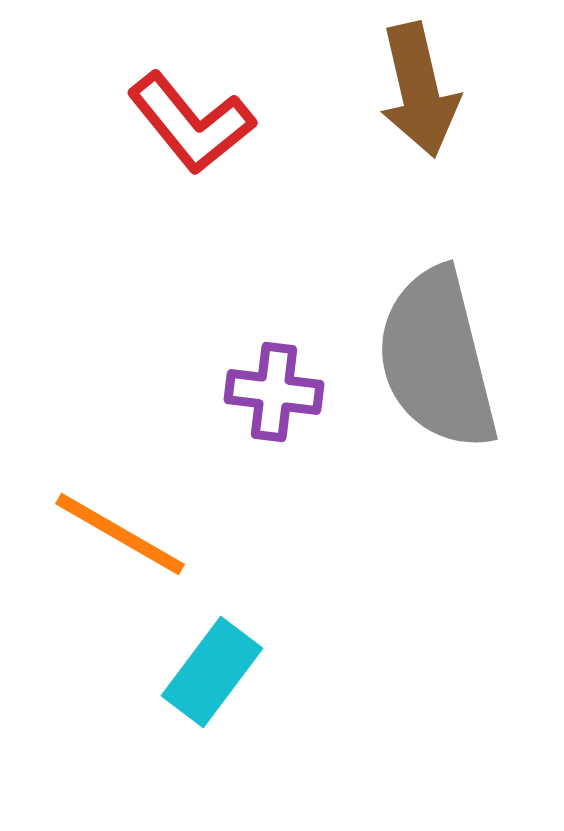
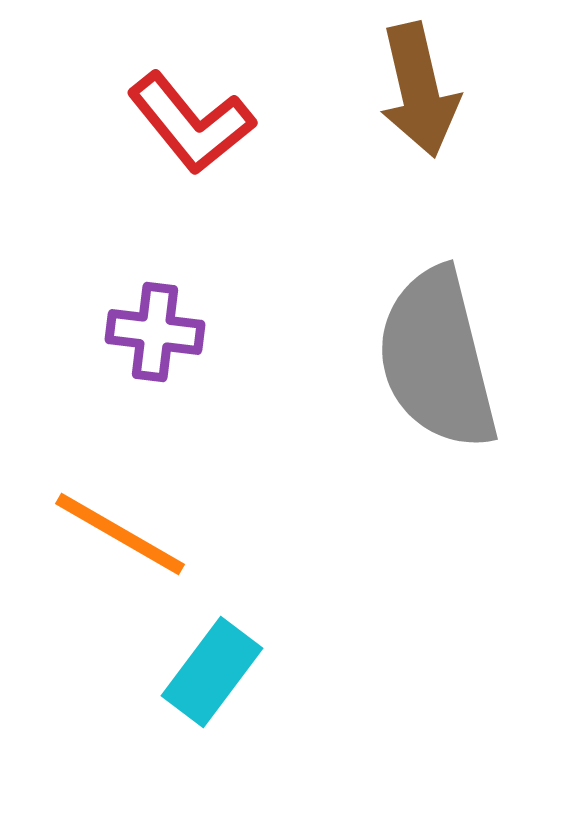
purple cross: moved 119 px left, 60 px up
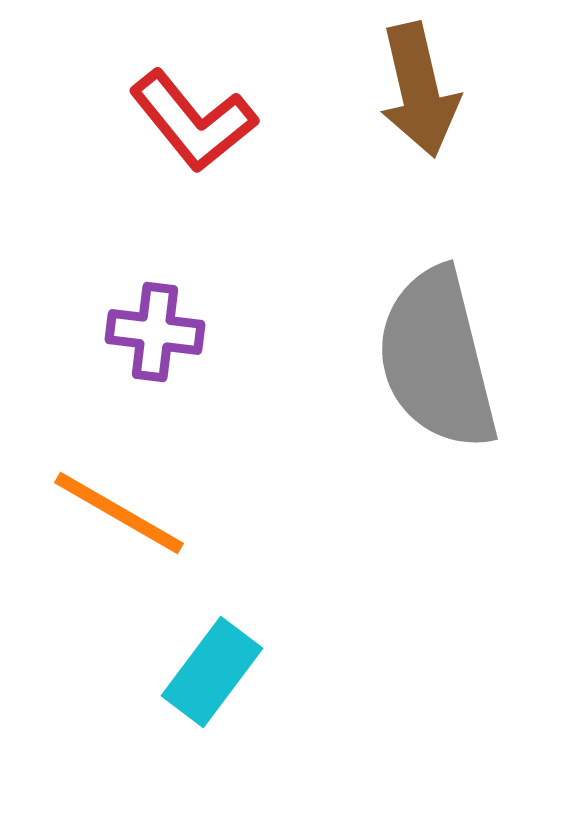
red L-shape: moved 2 px right, 2 px up
orange line: moved 1 px left, 21 px up
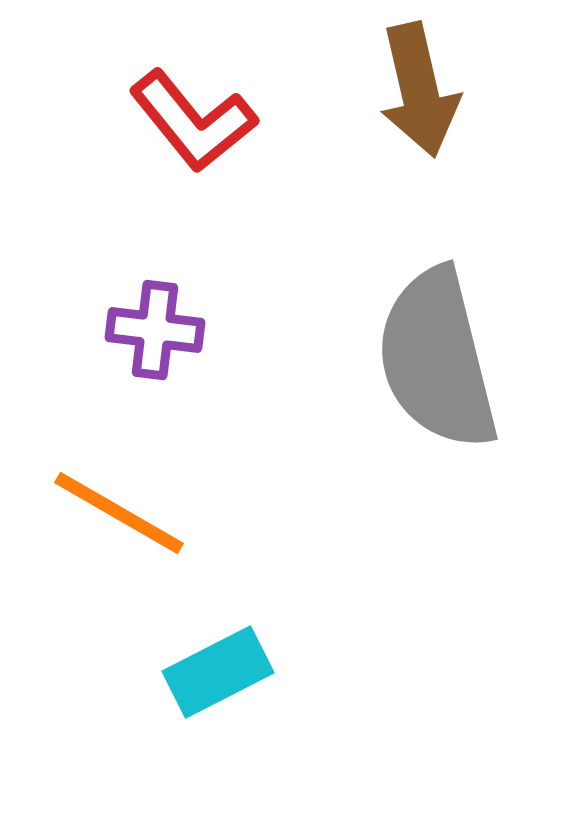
purple cross: moved 2 px up
cyan rectangle: moved 6 px right; rotated 26 degrees clockwise
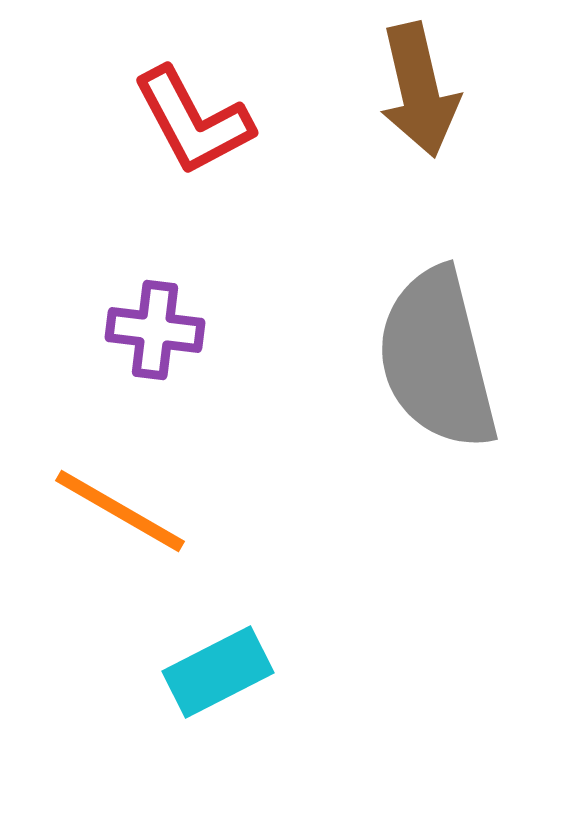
red L-shape: rotated 11 degrees clockwise
orange line: moved 1 px right, 2 px up
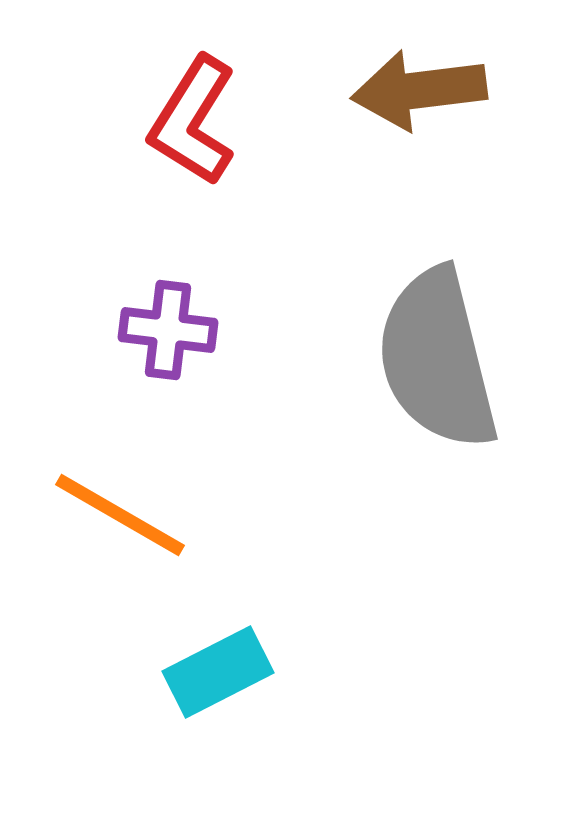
brown arrow: rotated 96 degrees clockwise
red L-shape: rotated 60 degrees clockwise
purple cross: moved 13 px right
orange line: moved 4 px down
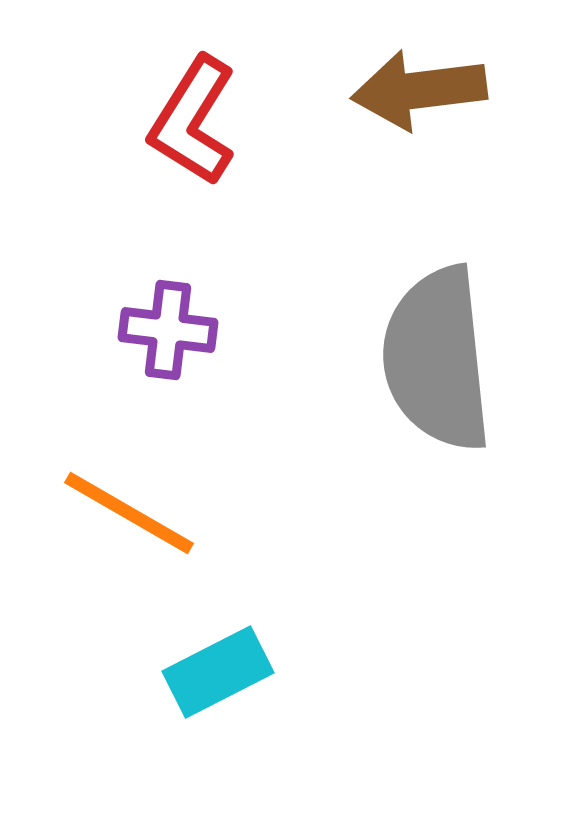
gray semicircle: rotated 8 degrees clockwise
orange line: moved 9 px right, 2 px up
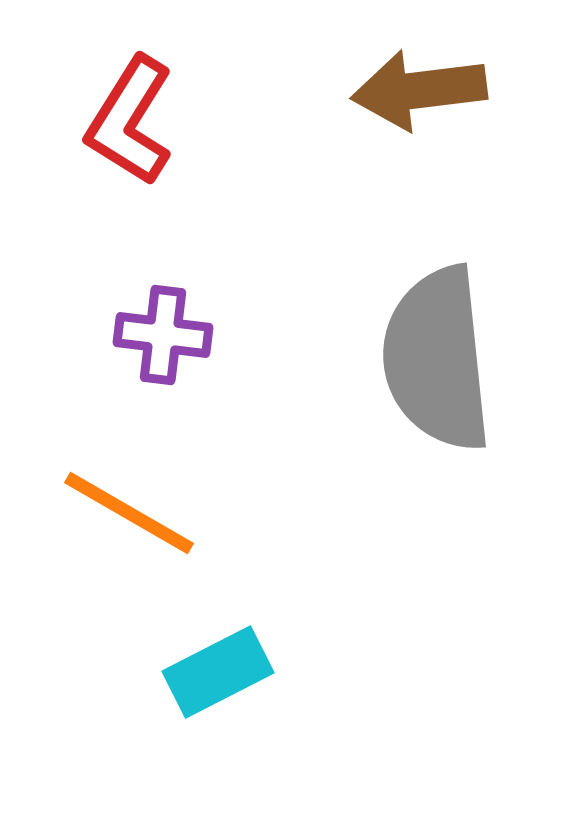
red L-shape: moved 63 px left
purple cross: moved 5 px left, 5 px down
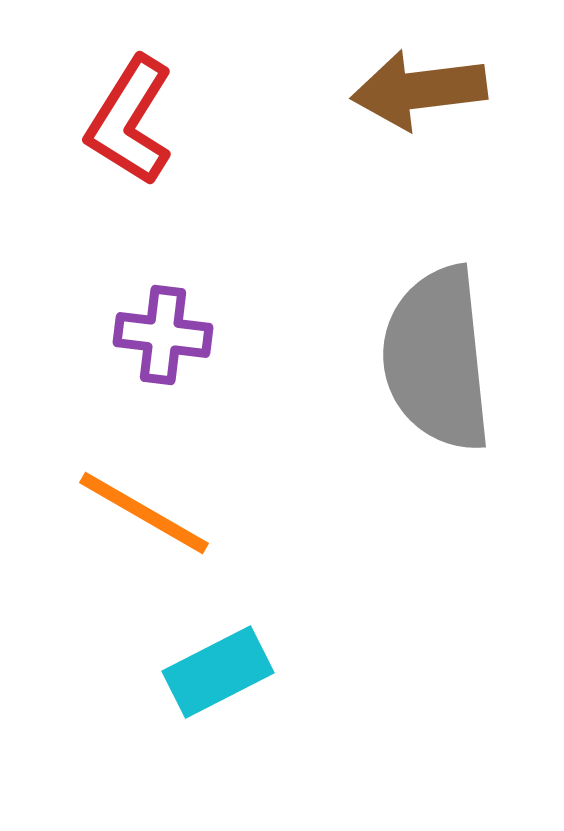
orange line: moved 15 px right
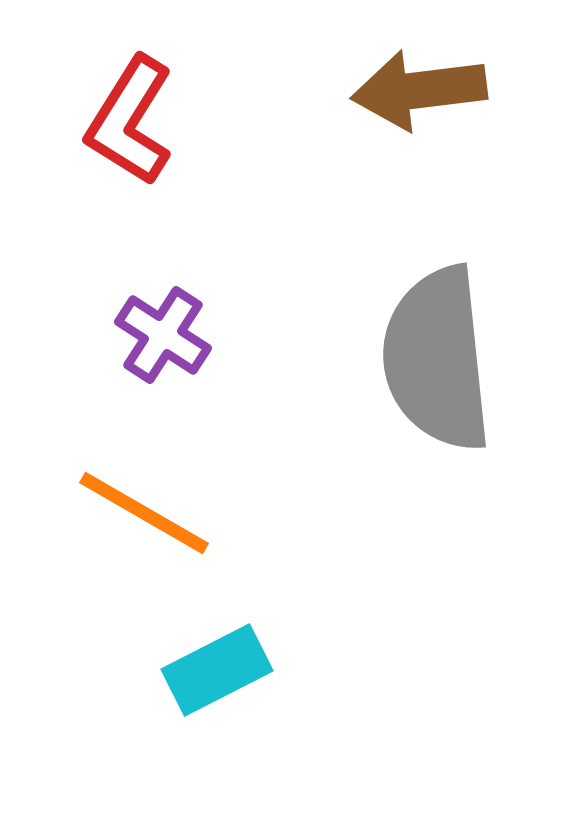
purple cross: rotated 26 degrees clockwise
cyan rectangle: moved 1 px left, 2 px up
